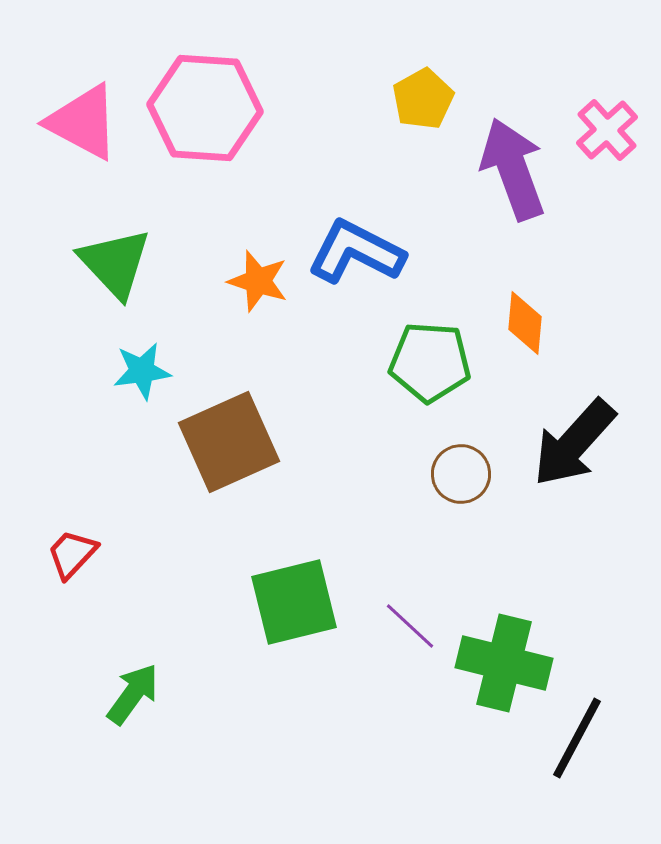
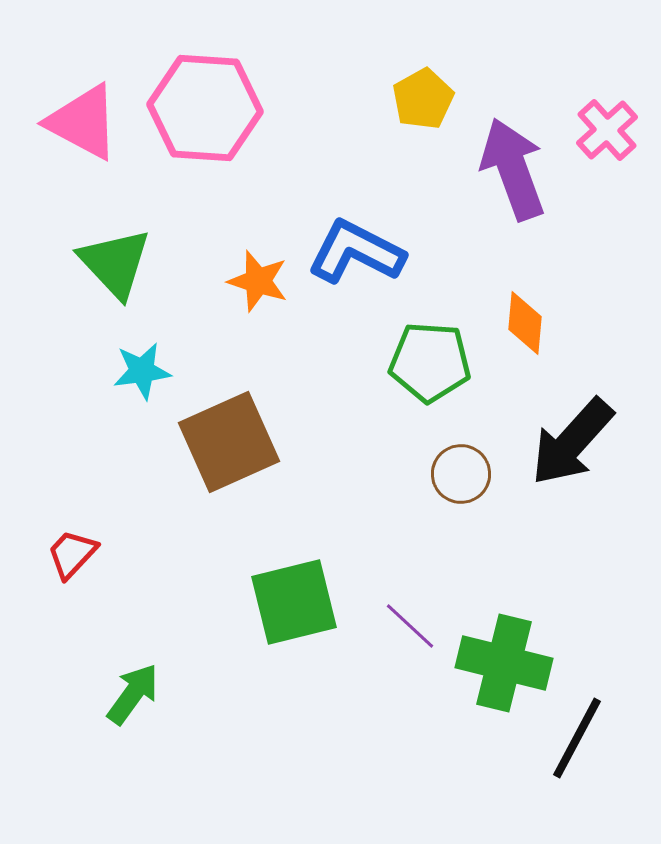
black arrow: moved 2 px left, 1 px up
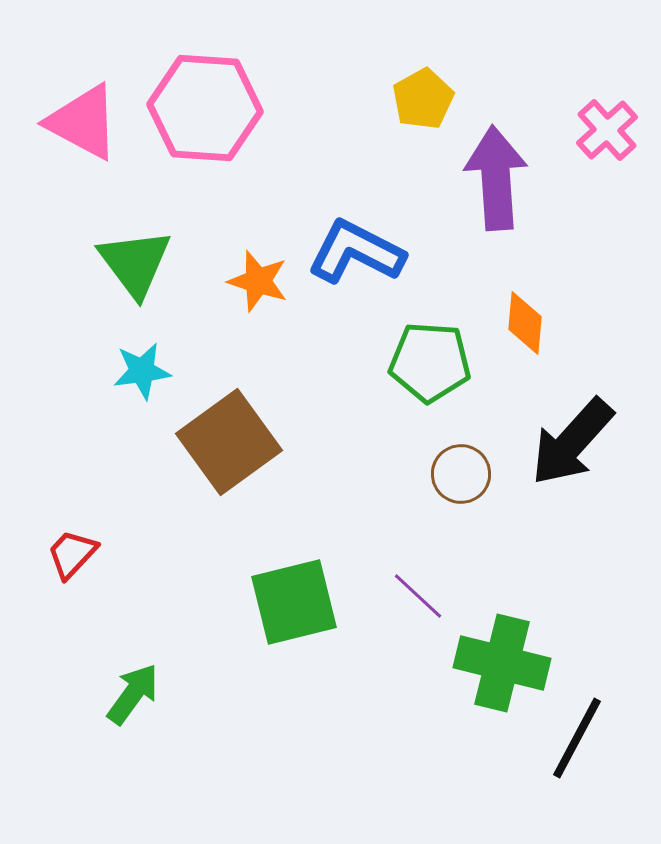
purple arrow: moved 17 px left, 9 px down; rotated 16 degrees clockwise
green triangle: moved 20 px right; rotated 6 degrees clockwise
brown square: rotated 12 degrees counterclockwise
purple line: moved 8 px right, 30 px up
green cross: moved 2 px left
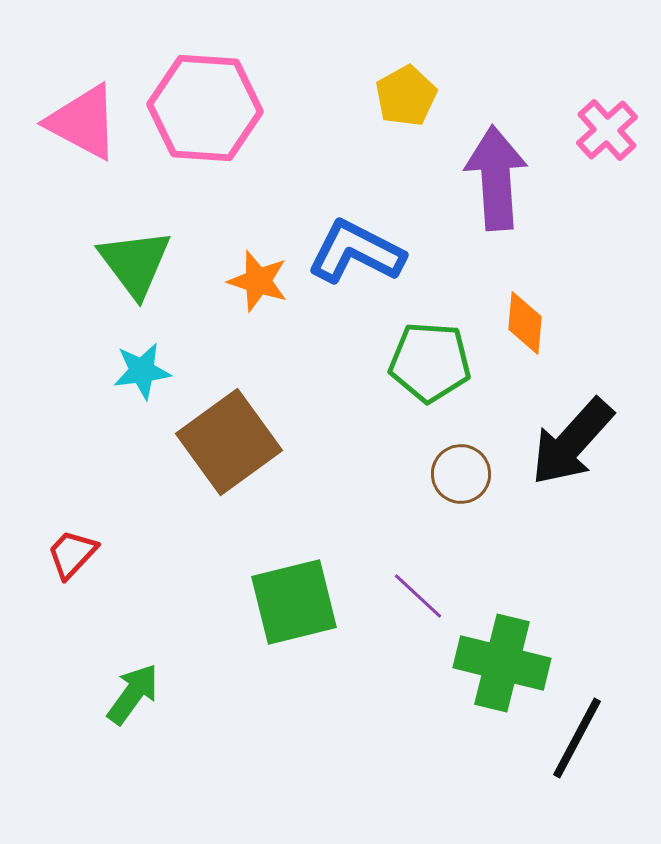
yellow pentagon: moved 17 px left, 3 px up
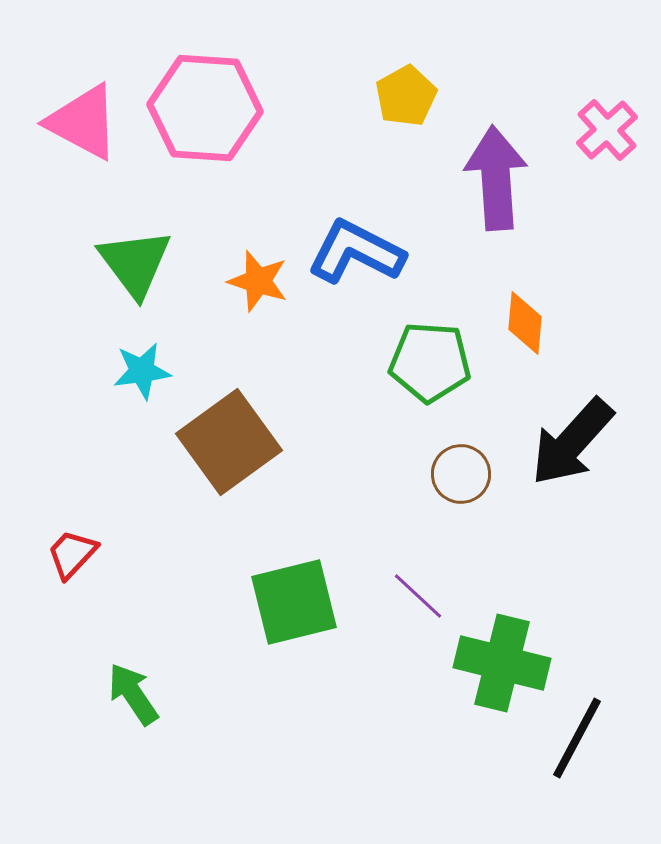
green arrow: rotated 70 degrees counterclockwise
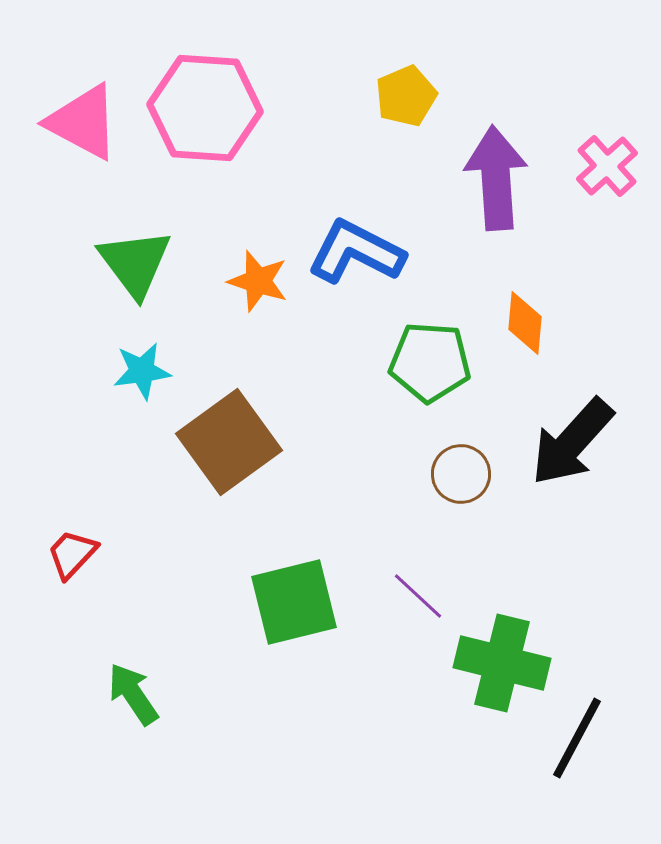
yellow pentagon: rotated 6 degrees clockwise
pink cross: moved 36 px down
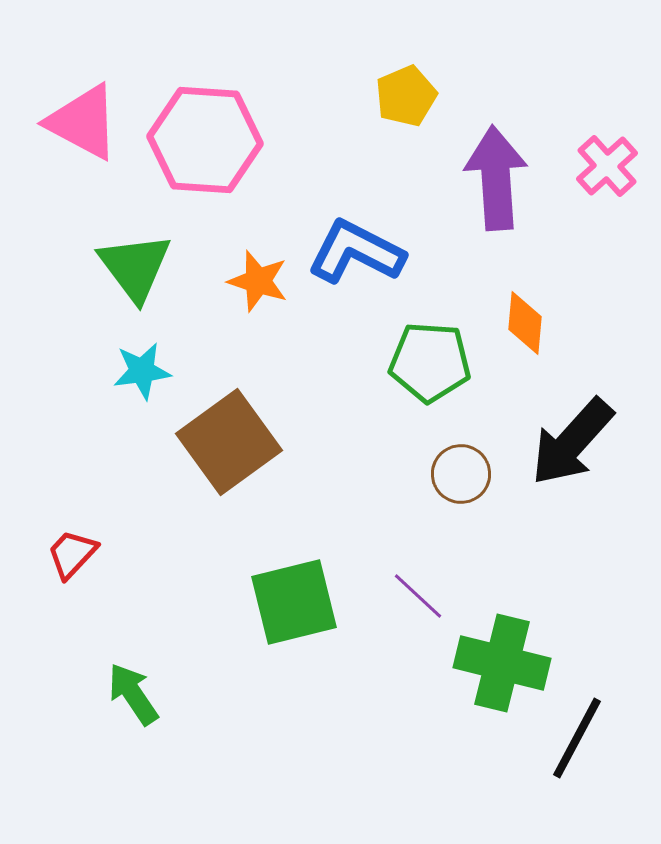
pink hexagon: moved 32 px down
green triangle: moved 4 px down
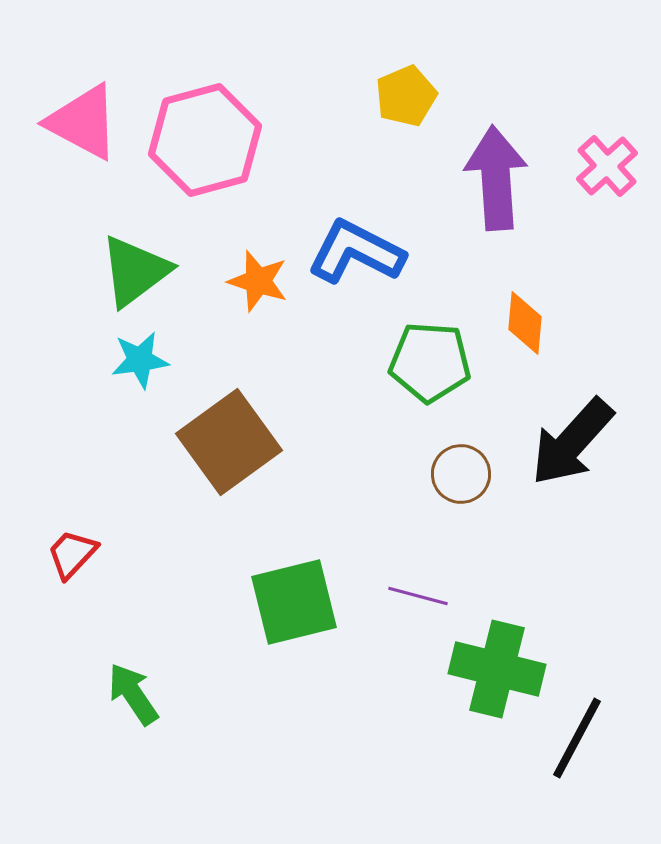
pink hexagon: rotated 19 degrees counterclockwise
green triangle: moved 4 px down; rotated 30 degrees clockwise
cyan star: moved 2 px left, 11 px up
purple line: rotated 28 degrees counterclockwise
green cross: moved 5 px left, 6 px down
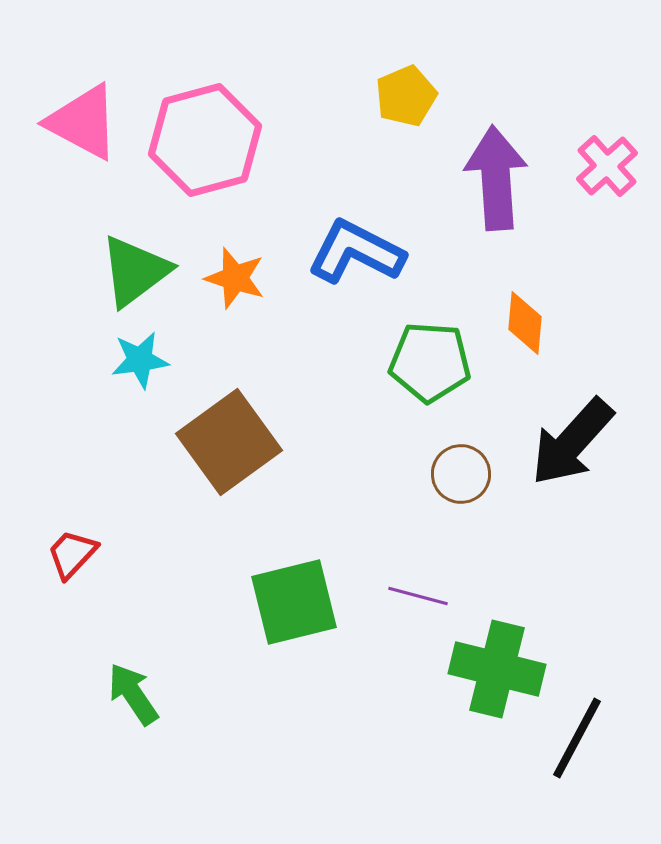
orange star: moved 23 px left, 3 px up
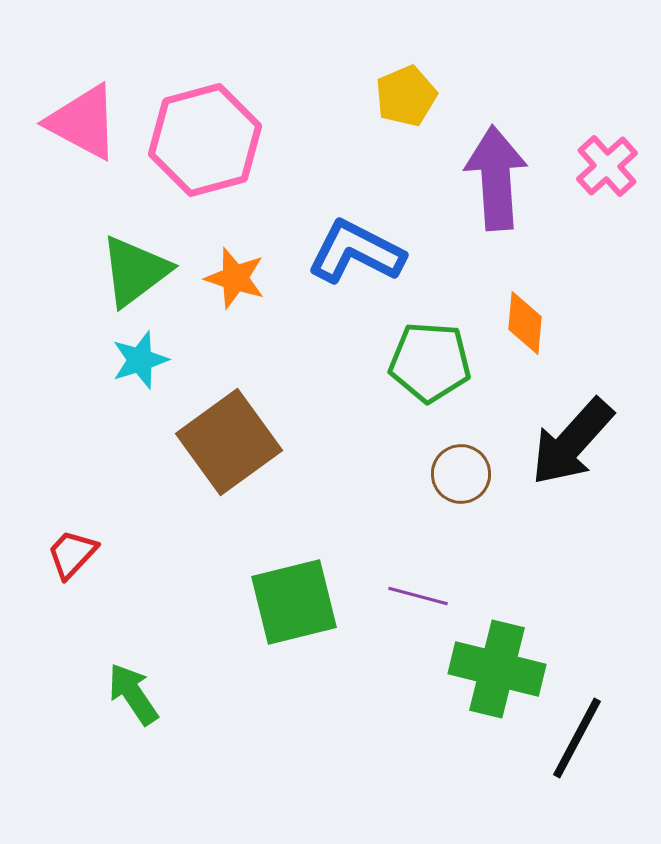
cyan star: rotated 10 degrees counterclockwise
